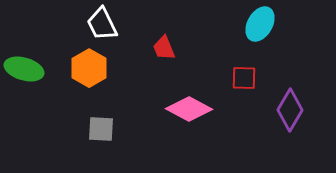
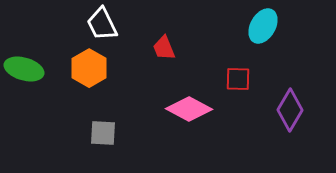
cyan ellipse: moved 3 px right, 2 px down
red square: moved 6 px left, 1 px down
gray square: moved 2 px right, 4 px down
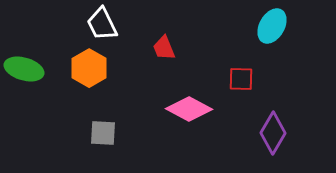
cyan ellipse: moved 9 px right
red square: moved 3 px right
purple diamond: moved 17 px left, 23 px down
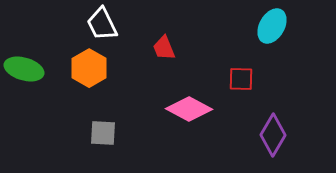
purple diamond: moved 2 px down
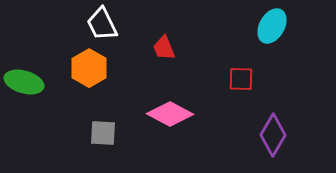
green ellipse: moved 13 px down
pink diamond: moved 19 px left, 5 px down
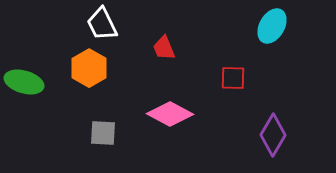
red square: moved 8 px left, 1 px up
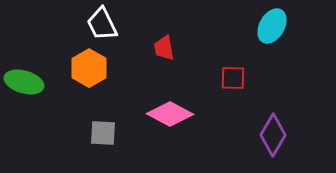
red trapezoid: rotated 12 degrees clockwise
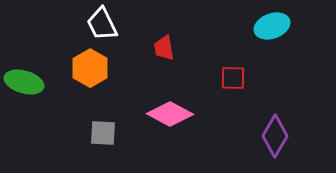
cyan ellipse: rotated 40 degrees clockwise
orange hexagon: moved 1 px right
purple diamond: moved 2 px right, 1 px down
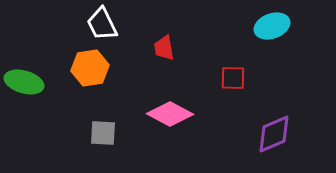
orange hexagon: rotated 21 degrees clockwise
purple diamond: moved 1 px left, 2 px up; rotated 36 degrees clockwise
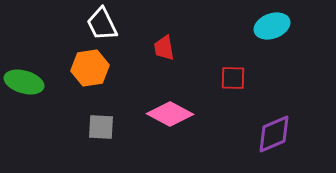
gray square: moved 2 px left, 6 px up
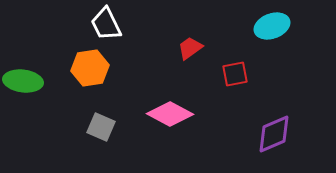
white trapezoid: moved 4 px right
red trapezoid: moved 26 px right; rotated 64 degrees clockwise
red square: moved 2 px right, 4 px up; rotated 12 degrees counterclockwise
green ellipse: moved 1 px left, 1 px up; rotated 9 degrees counterclockwise
gray square: rotated 20 degrees clockwise
